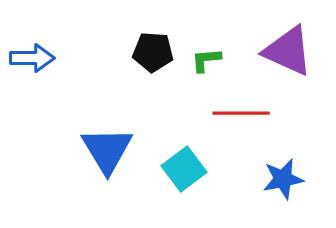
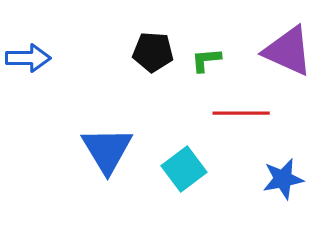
blue arrow: moved 4 px left
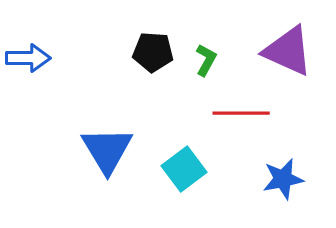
green L-shape: rotated 124 degrees clockwise
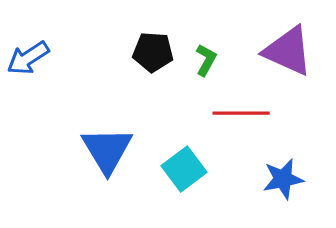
blue arrow: rotated 147 degrees clockwise
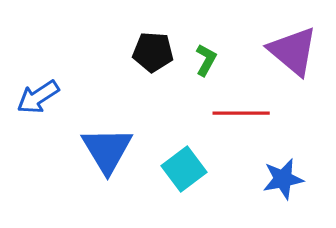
purple triangle: moved 5 px right; rotated 16 degrees clockwise
blue arrow: moved 10 px right, 39 px down
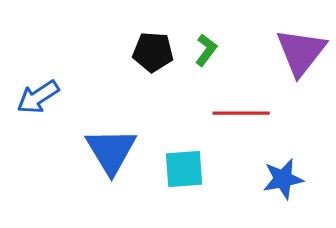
purple triangle: moved 8 px right, 1 px down; rotated 28 degrees clockwise
green L-shape: moved 10 px up; rotated 8 degrees clockwise
blue triangle: moved 4 px right, 1 px down
cyan square: rotated 33 degrees clockwise
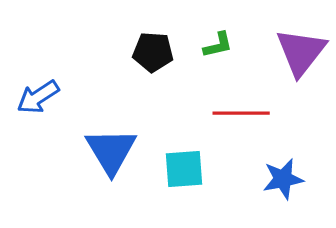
green L-shape: moved 12 px right, 5 px up; rotated 40 degrees clockwise
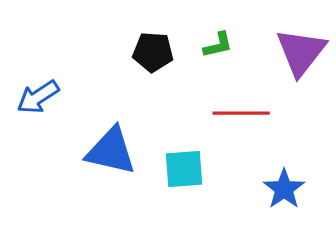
blue triangle: rotated 46 degrees counterclockwise
blue star: moved 1 px right, 10 px down; rotated 24 degrees counterclockwise
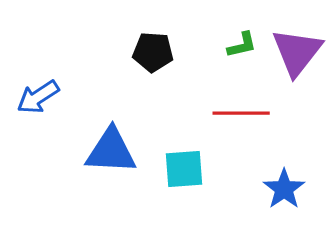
green L-shape: moved 24 px right
purple triangle: moved 4 px left
blue triangle: rotated 10 degrees counterclockwise
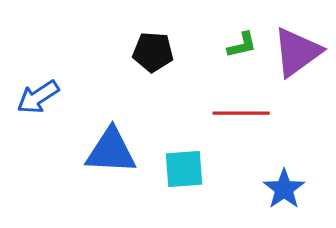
purple triangle: rotated 16 degrees clockwise
